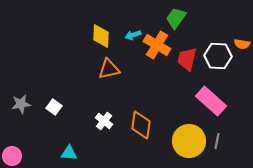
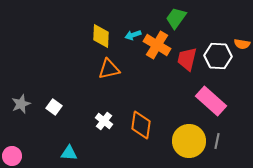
gray star: rotated 12 degrees counterclockwise
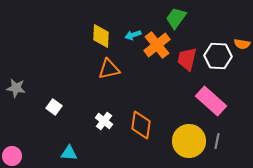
orange cross: rotated 20 degrees clockwise
gray star: moved 5 px left, 16 px up; rotated 30 degrees clockwise
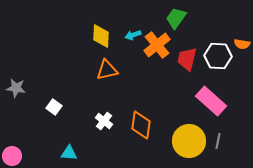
orange triangle: moved 2 px left, 1 px down
gray line: moved 1 px right
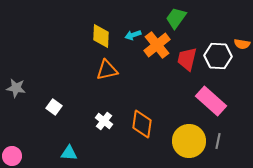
orange diamond: moved 1 px right, 1 px up
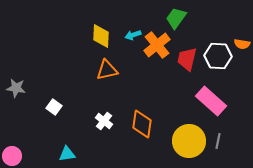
cyan triangle: moved 2 px left, 1 px down; rotated 12 degrees counterclockwise
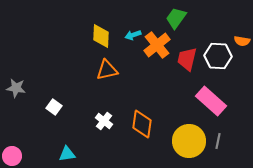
orange semicircle: moved 3 px up
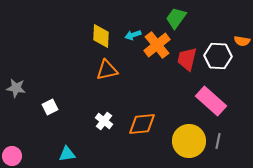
white square: moved 4 px left; rotated 28 degrees clockwise
orange diamond: rotated 76 degrees clockwise
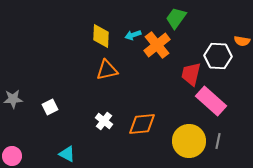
red trapezoid: moved 4 px right, 15 px down
gray star: moved 3 px left, 11 px down; rotated 12 degrees counterclockwise
cyan triangle: rotated 36 degrees clockwise
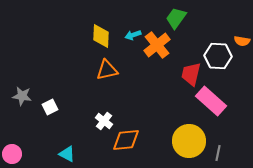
gray star: moved 9 px right, 3 px up; rotated 12 degrees clockwise
orange diamond: moved 16 px left, 16 px down
gray line: moved 12 px down
pink circle: moved 2 px up
